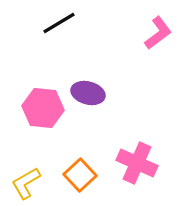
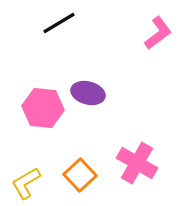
pink cross: rotated 6 degrees clockwise
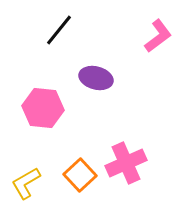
black line: moved 7 px down; rotated 20 degrees counterclockwise
pink L-shape: moved 3 px down
purple ellipse: moved 8 px right, 15 px up
pink cross: moved 11 px left; rotated 36 degrees clockwise
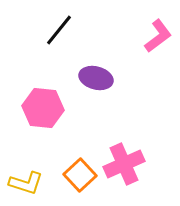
pink cross: moved 2 px left, 1 px down
yellow L-shape: rotated 132 degrees counterclockwise
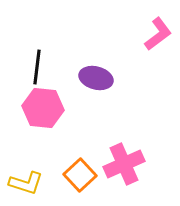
black line: moved 22 px left, 37 px down; rotated 32 degrees counterclockwise
pink L-shape: moved 2 px up
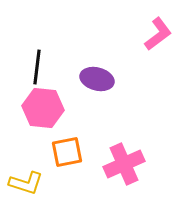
purple ellipse: moved 1 px right, 1 px down
orange square: moved 13 px left, 23 px up; rotated 32 degrees clockwise
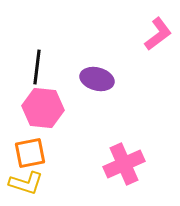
orange square: moved 37 px left, 1 px down
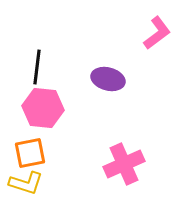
pink L-shape: moved 1 px left, 1 px up
purple ellipse: moved 11 px right
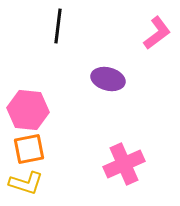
black line: moved 21 px right, 41 px up
pink hexagon: moved 15 px left, 2 px down
orange square: moved 1 px left, 4 px up
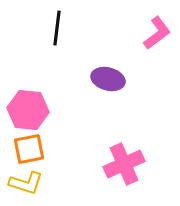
black line: moved 1 px left, 2 px down
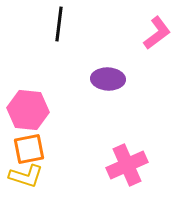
black line: moved 2 px right, 4 px up
purple ellipse: rotated 12 degrees counterclockwise
pink cross: moved 3 px right, 1 px down
yellow L-shape: moved 7 px up
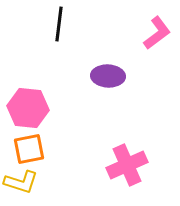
purple ellipse: moved 3 px up
pink hexagon: moved 2 px up
yellow L-shape: moved 5 px left, 6 px down
